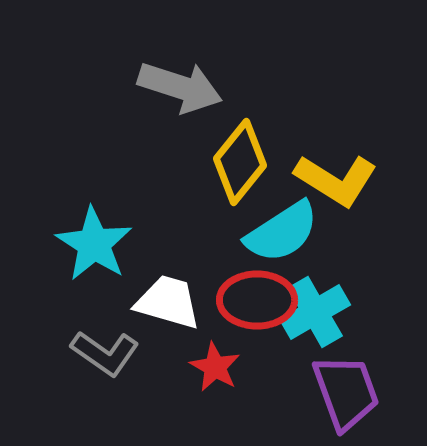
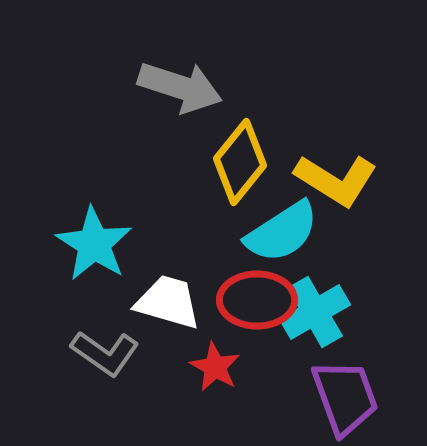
purple trapezoid: moved 1 px left, 5 px down
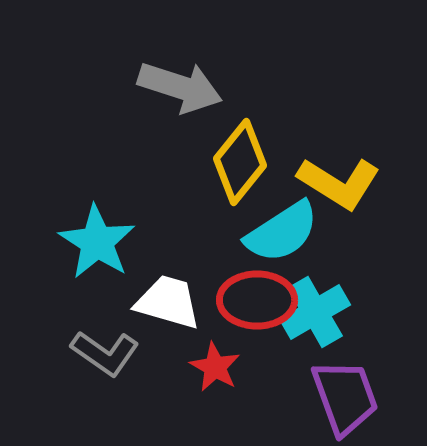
yellow L-shape: moved 3 px right, 3 px down
cyan star: moved 3 px right, 2 px up
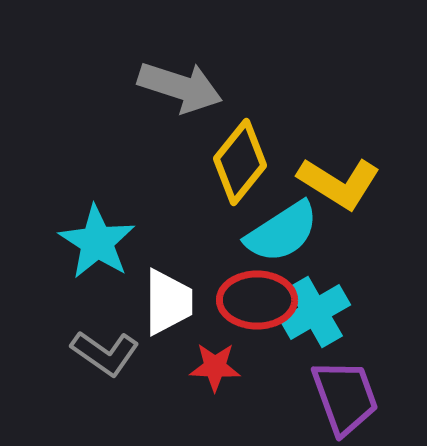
white trapezoid: rotated 74 degrees clockwise
red star: rotated 27 degrees counterclockwise
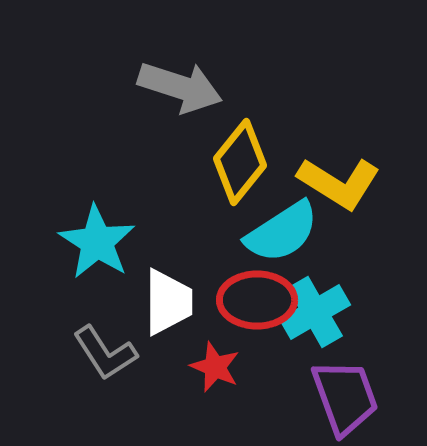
gray L-shape: rotated 22 degrees clockwise
red star: rotated 21 degrees clockwise
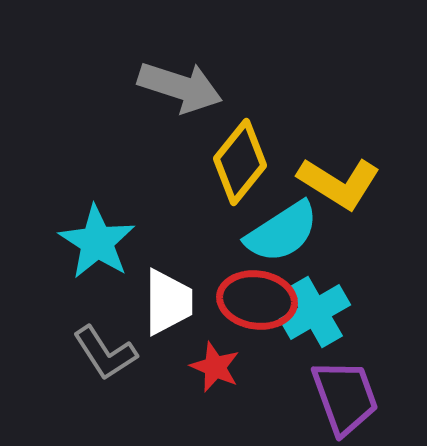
red ellipse: rotated 8 degrees clockwise
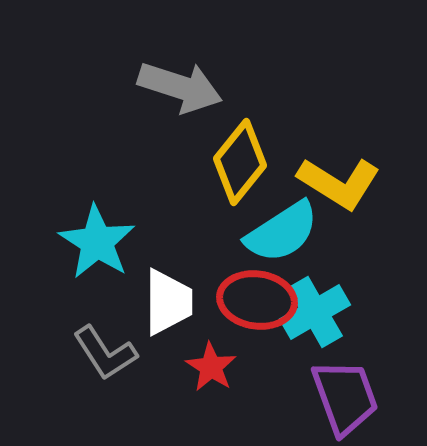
red star: moved 4 px left; rotated 9 degrees clockwise
